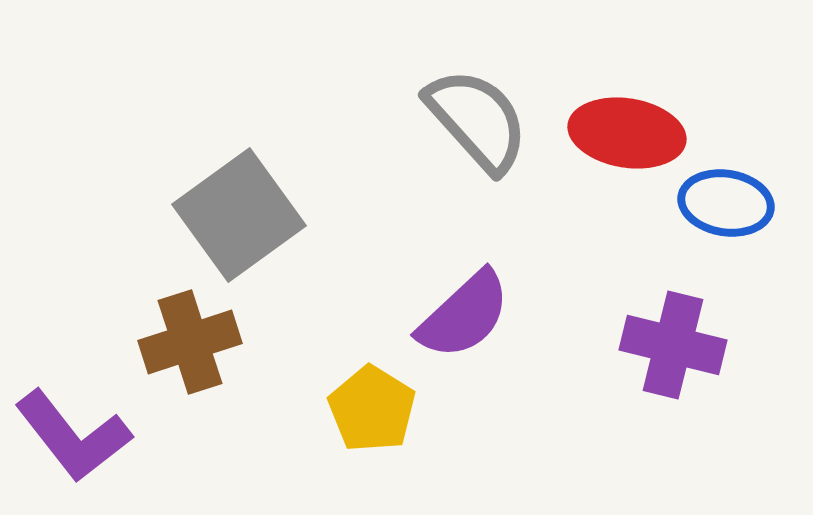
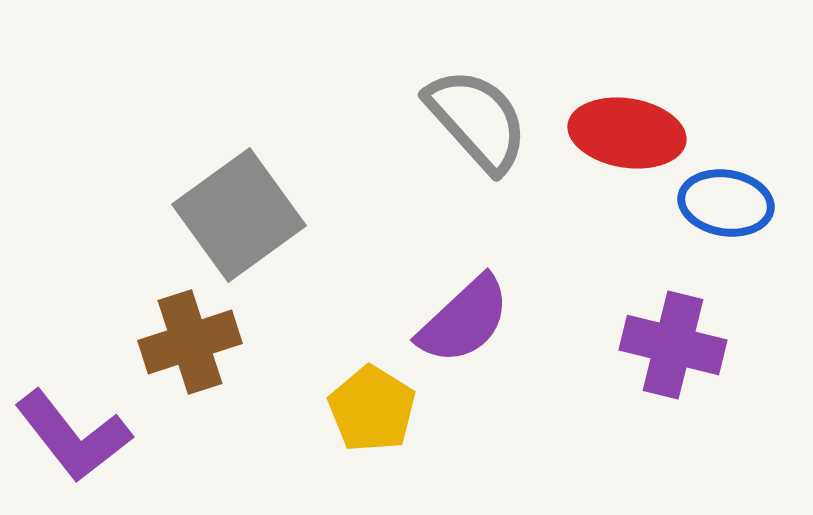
purple semicircle: moved 5 px down
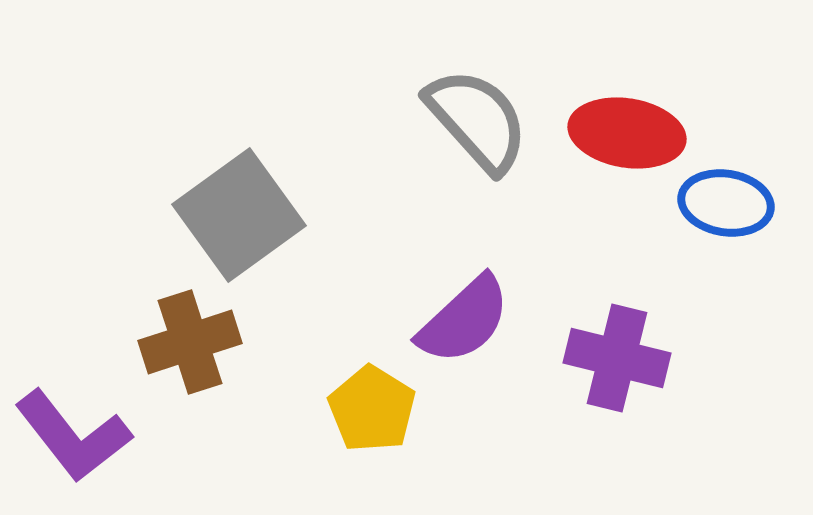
purple cross: moved 56 px left, 13 px down
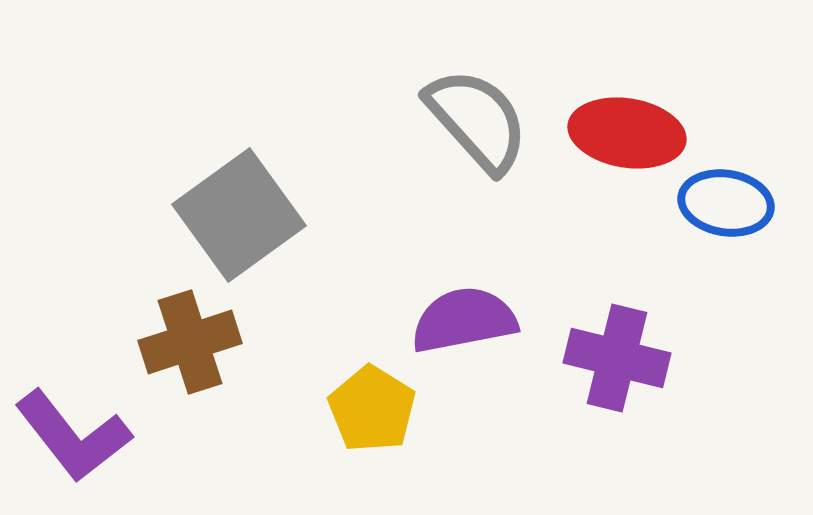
purple semicircle: rotated 148 degrees counterclockwise
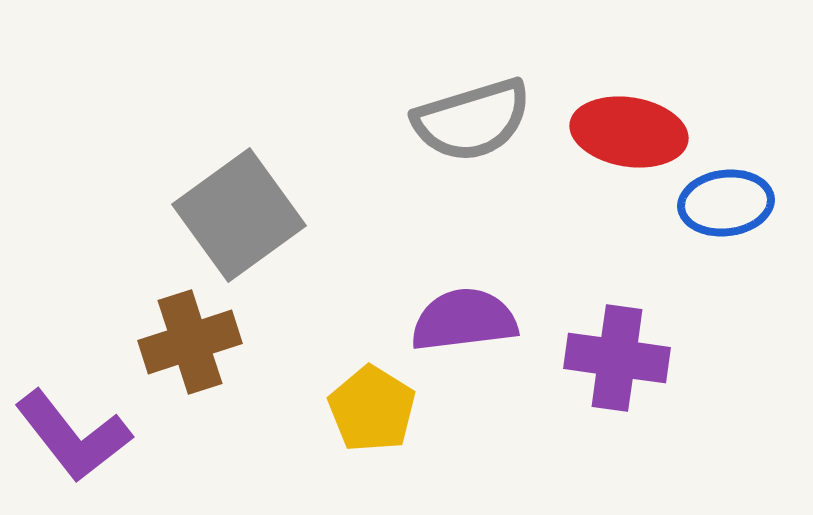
gray semicircle: moved 5 px left; rotated 115 degrees clockwise
red ellipse: moved 2 px right, 1 px up
blue ellipse: rotated 16 degrees counterclockwise
purple semicircle: rotated 4 degrees clockwise
purple cross: rotated 6 degrees counterclockwise
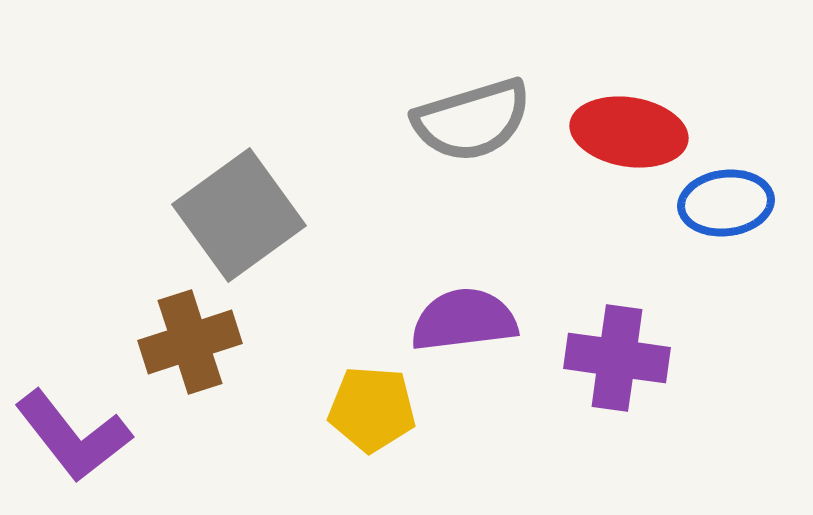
yellow pentagon: rotated 28 degrees counterclockwise
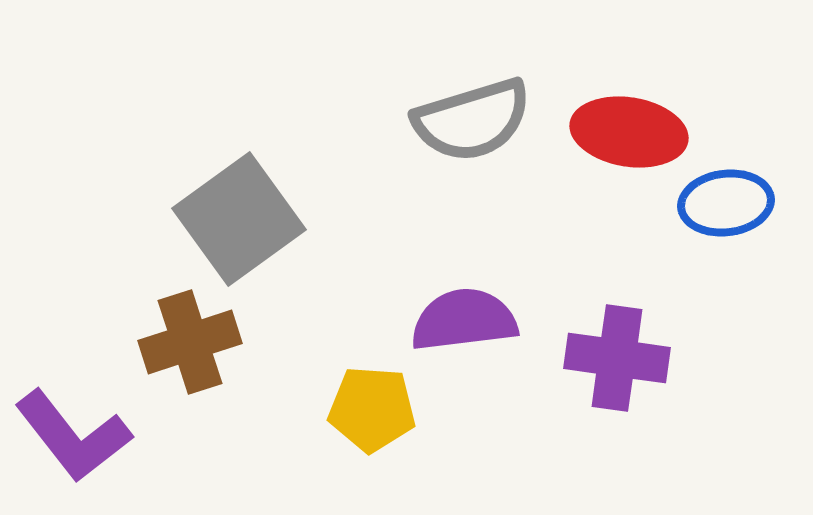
gray square: moved 4 px down
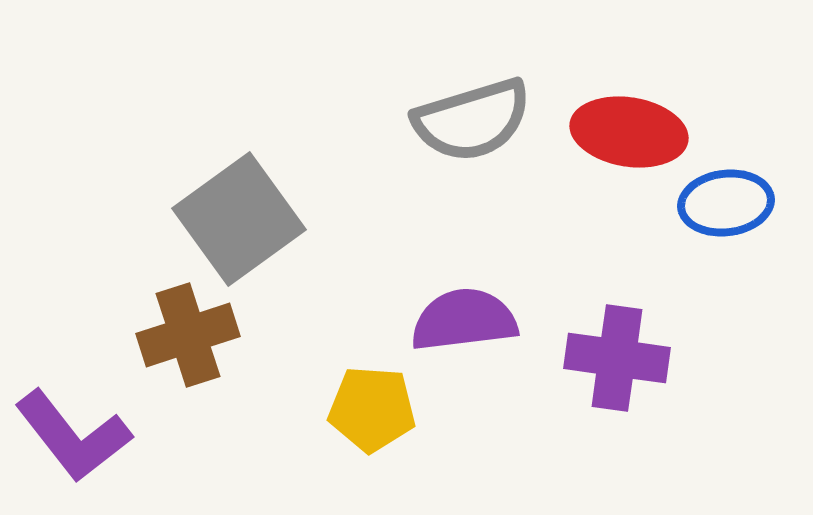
brown cross: moved 2 px left, 7 px up
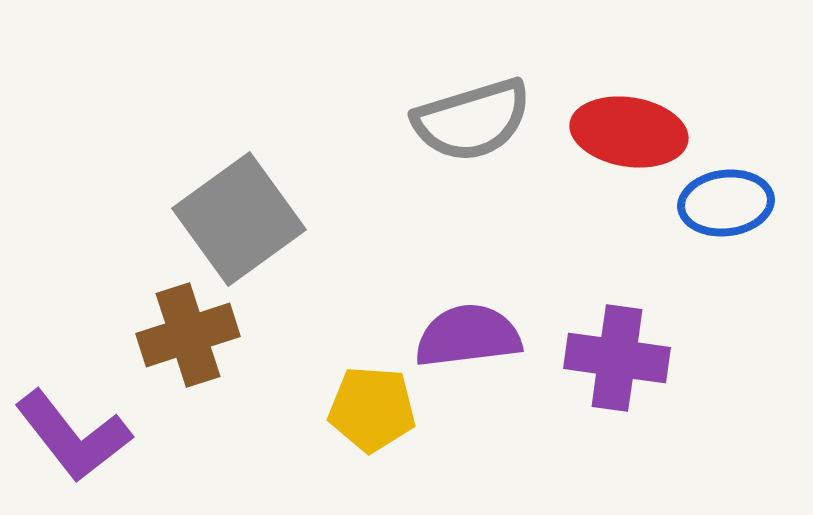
purple semicircle: moved 4 px right, 16 px down
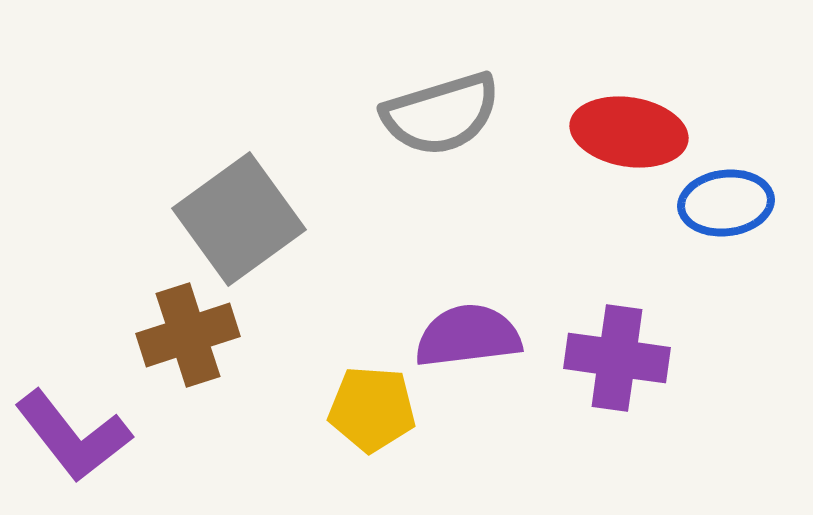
gray semicircle: moved 31 px left, 6 px up
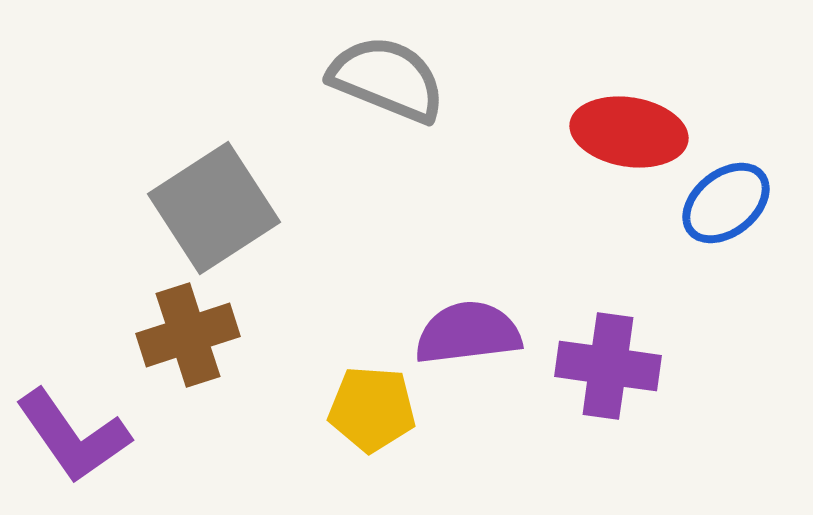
gray semicircle: moved 54 px left, 35 px up; rotated 141 degrees counterclockwise
blue ellipse: rotated 32 degrees counterclockwise
gray square: moved 25 px left, 11 px up; rotated 3 degrees clockwise
purple semicircle: moved 3 px up
purple cross: moved 9 px left, 8 px down
purple L-shape: rotated 3 degrees clockwise
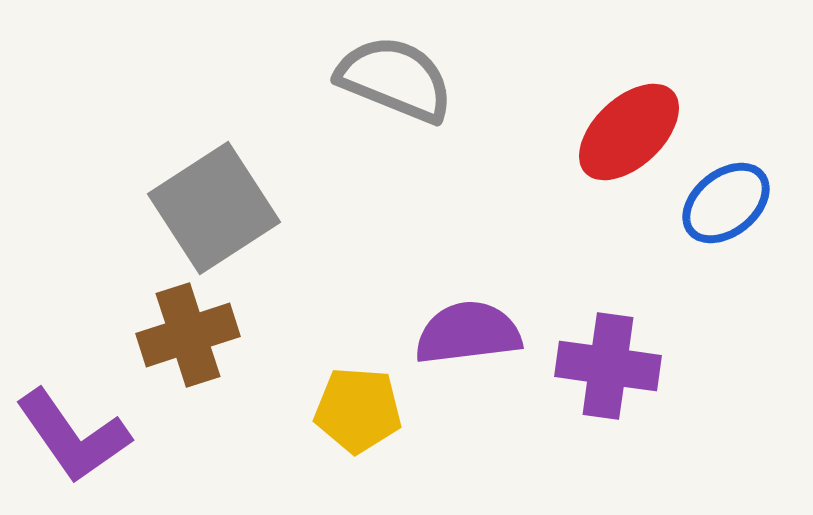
gray semicircle: moved 8 px right
red ellipse: rotated 52 degrees counterclockwise
yellow pentagon: moved 14 px left, 1 px down
